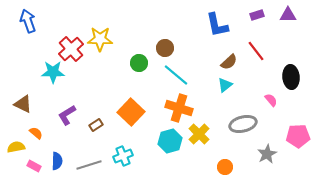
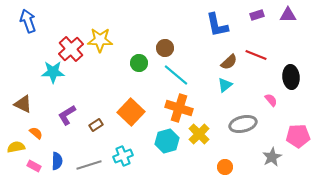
yellow star: moved 1 px down
red line: moved 4 px down; rotated 30 degrees counterclockwise
cyan hexagon: moved 3 px left
gray star: moved 5 px right, 3 px down
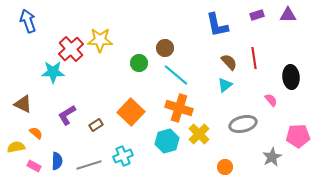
red line: moved 2 px left, 3 px down; rotated 60 degrees clockwise
brown semicircle: rotated 90 degrees counterclockwise
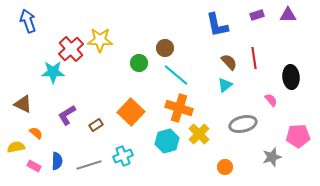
gray star: rotated 12 degrees clockwise
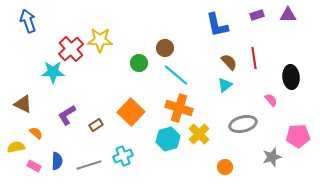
cyan hexagon: moved 1 px right, 2 px up
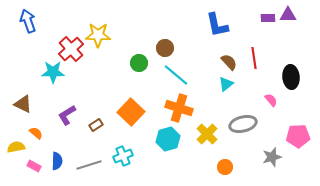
purple rectangle: moved 11 px right, 3 px down; rotated 16 degrees clockwise
yellow star: moved 2 px left, 5 px up
cyan triangle: moved 1 px right, 1 px up
yellow cross: moved 8 px right
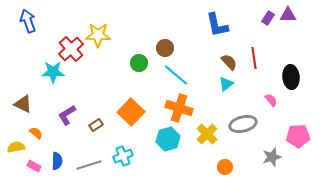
purple rectangle: rotated 56 degrees counterclockwise
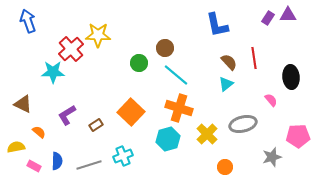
orange semicircle: moved 3 px right, 1 px up
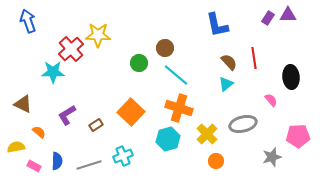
orange circle: moved 9 px left, 6 px up
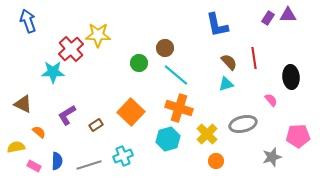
cyan triangle: rotated 21 degrees clockwise
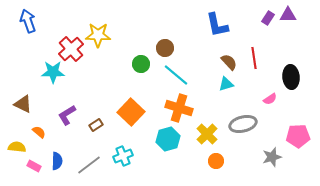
green circle: moved 2 px right, 1 px down
pink semicircle: moved 1 px left, 1 px up; rotated 96 degrees clockwise
yellow semicircle: moved 1 px right; rotated 18 degrees clockwise
gray line: rotated 20 degrees counterclockwise
